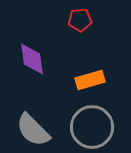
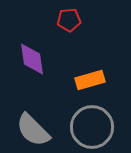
red pentagon: moved 11 px left
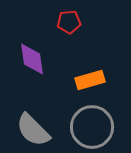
red pentagon: moved 2 px down
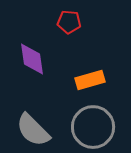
red pentagon: rotated 10 degrees clockwise
gray circle: moved 1 px right
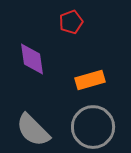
red pentagon: moved 2 px right; rotated 25 degrees counterclockwise
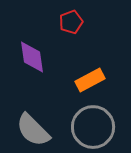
purple diamond: moved 2 px up
orange rectangle: rotated 12 degrees counterclockwise
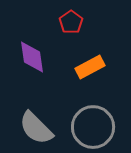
red pentagon: rotated 15 degrees counterclockwise
orange rectangle: moved 13 px up
gray semicircle: moved 3 px right, 2 px up
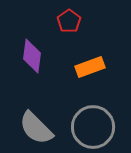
red pentagon: moved 2 px left, 1 px up
purple diamond: moved 1 px up; rotated 16 degrees clockwise
orange rectangle: rotated 8 degrees clockwise
